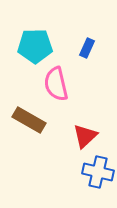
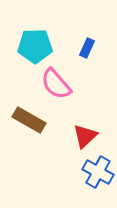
pink semicircle: rotated 28 degrees counterclockwise
blue cross: rotated 16 degrees clockwise
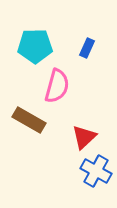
pink semicircle: moved 1 px right, 2 px down; rotated 124 degrees counterclockwise
red triangle: moved 1 px left, 1 px down
blue cross: moved 2 px left, 1 px up
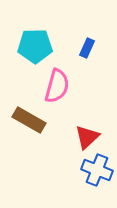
red triangle: moved 3 px right
blue cross: moved 1 px right, 1 px up; rotated 8 degrees counterclockwise
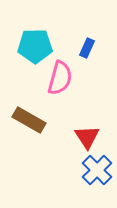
pink semicircle: moved 3 px right, 8 px up
red triangle: rotated 20 degrees counterclockwise
blue cross: rotated 24 degrees clockwise
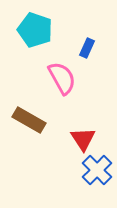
cyan pentagon: moved 16 px up; rotated 20 degrees clockwise
pink semicircle: moved 2 px right; rotated 44 degrees counterclockwise
red triangle: moved 4 px left, 2 px down
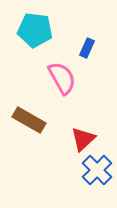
cyan pentagon: rotated 12 degrees counterclockwise
red triangle: rotated 20 degrees clockwise
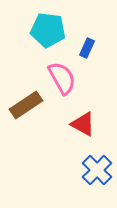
cyan pentagon: moved 13 px right
brown rectangle: moved 3 px left, 15 px up; rotated 64 degrees counterclockwise
red triangle: moved 15 px up; rotated 48 degrees counterclockwise
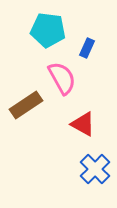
blue cross: moved 2 px left, 1 px up
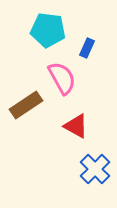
red triangle: moved 7 px left, 2 px down
